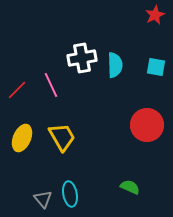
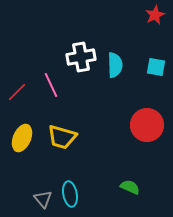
white cross: moved 1 px left, 1 px up
red line: moved 2 px down
yellow trapezoid: rotated 136 degrees clockwise
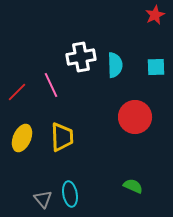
cyan square: rotated 12 degrees counterclockwise
red circle: moved 12 px left, 8 px up
yellow trapezoid: rotated 108 degrees counterclockwise
green semicircle: moved 3 px right, 1 px up
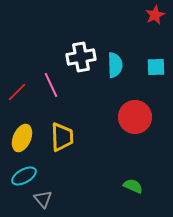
cyan ellipse: moved 46 px left, 18 px up; rotated 70 degrees clockwise
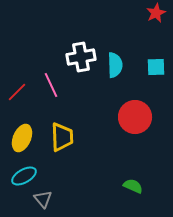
red star: moved 1 px right, 2 px up
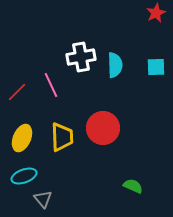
red circle: moved 32 px left, 11 px down
cyan ellipse: rotated 10 degrees clockwise
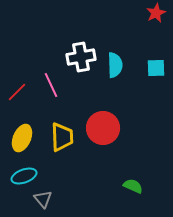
cyan square: moved 1 px down
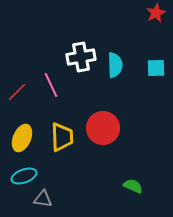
gray triangle: rotated 42 degrees counterclockwise
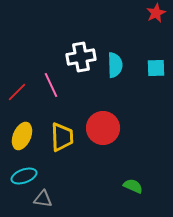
yellow ellipse: moved 2 px up
